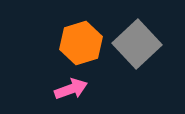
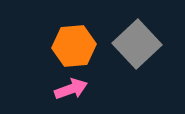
orange hexagon: moved 7 px left, 3 px down; rotated 12 degrees clockwise
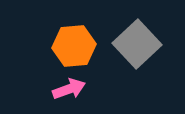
pink arrow: moved 2 px left
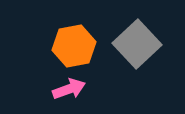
orange hexagon: rotated 6 degrees counterclockwise
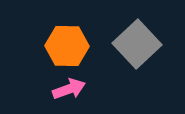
orange hexagon: moved 7 px left; rotated 12 degrees clockwise
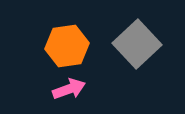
orange hexagon: rotated 9 degrees counterclockwise
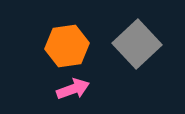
pink arrow: moved 4 px right
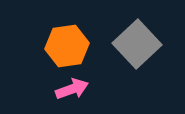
pink arrow: moved 1 px left
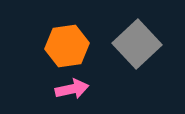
pink arrow: rotated 8 degrees clockwise
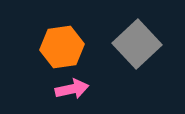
orange hexagon: moved 5 px left, 1 px down
